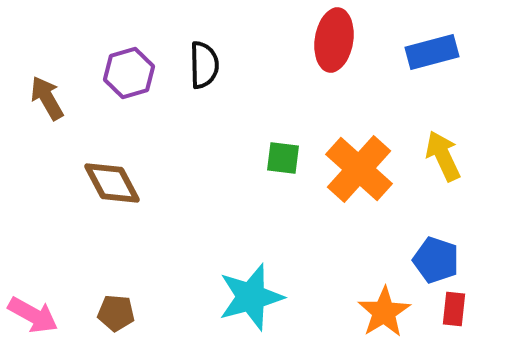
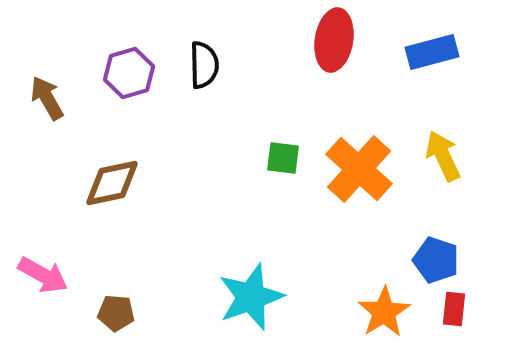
brown diamond: rotated 74 degrees counterclockwise
cyan star: rotated 4 degrees counterclockwise
pink arrow: moved 10 px right, 40 px up
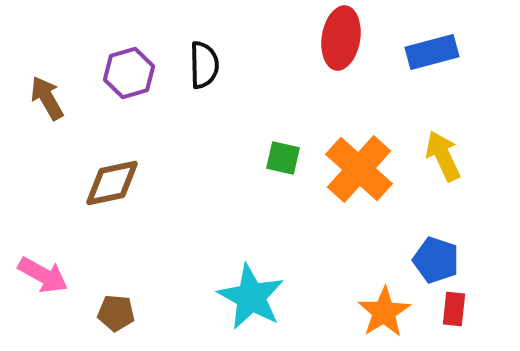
red ellipse: moved 7 px right, 2 px up
green square: rotated 6 degrees clockwise
cyan star: rotated 24 degrees counterclockwise
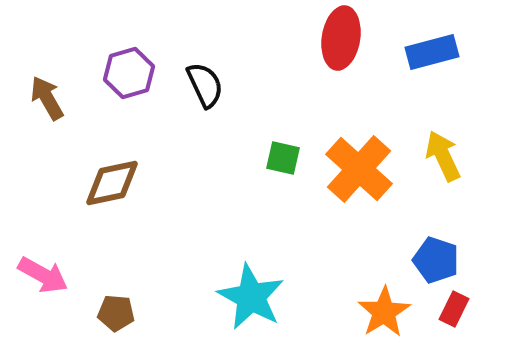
black semicircle: moved 1 px right, 20 px down; rotated 24 degrees counterclockwise
red rectangle: rotated 20 degrees clockwise
